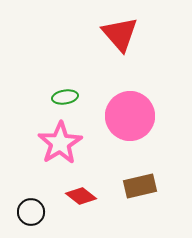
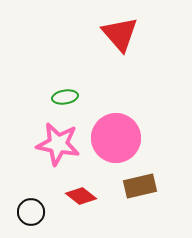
pink circle: moved 14 px left, 22 px down
pink star: moved 2 px left, 1 px down; rotated 30 degrees counterclockwise
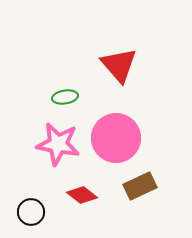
red triangle: moved 1 px left, 31 px down
brown rectangle: rotated 12 degrees counterclockwise
red diamond: moved 1 px right, 1 px up
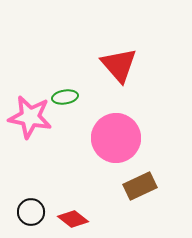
pink star: moved 28 px left, 27 px up
red diamond: moved 9 px left, 24 px down
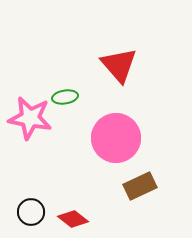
pink star: moved 1 px down
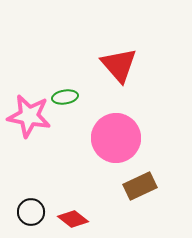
pink star: moved 1 px left, 2 px up
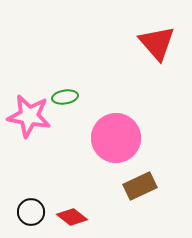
red triangle: moved 38 px right, 22 px up
red diamond: moved 1 px left, 2 px up
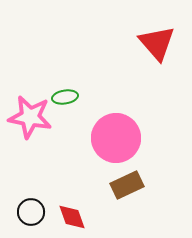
pink star: moved 1 px right, 1 px down
brown rectangle: moved 13 px left, 1 px up
red diamond: rotated 32 degrees clockwise
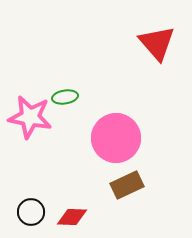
red diamond: rotated 68 degrees counterclockwise
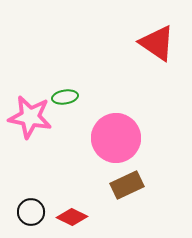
red triangle: rotated 15 degrees counterclockwise
red diamond: rotated 24 degrees clockwise
